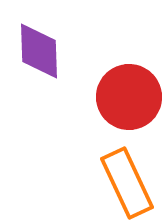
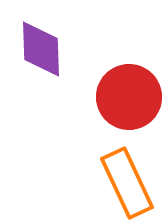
purple diamond: moved 2 px right, 2 px up
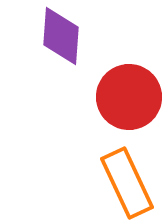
purple diamond: moved 20 px right, 13 px up; rotated 6 degrees clockwise
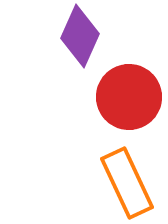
purple diamond: moved 19 px right; rotated 20 degrees clockwise
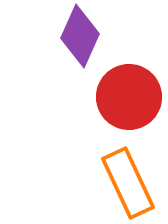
orange rectangle: moved 1 px right
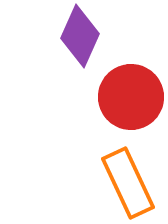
red circle: moved 2 px right
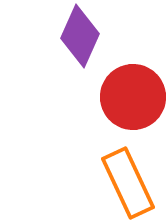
red circle: moved 2 px right
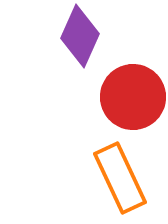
orange rectangle: moved 8 px left, 5 px up
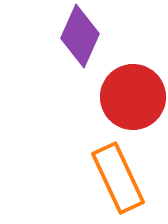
orange rectangle: moved 2 px left
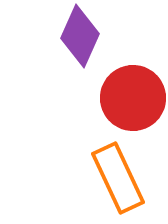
red circle: moved 1 px down
